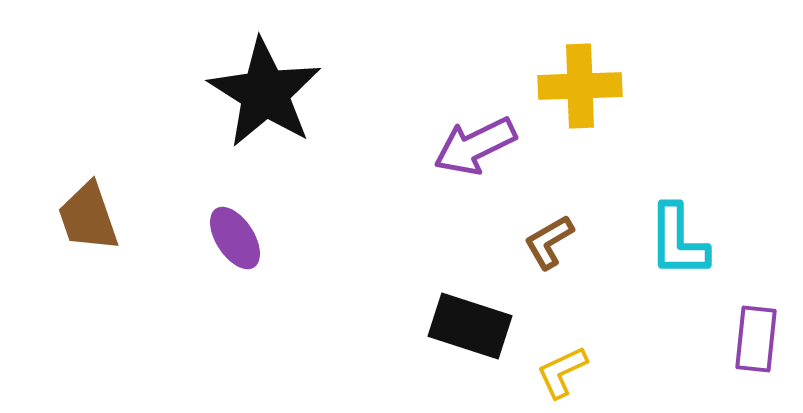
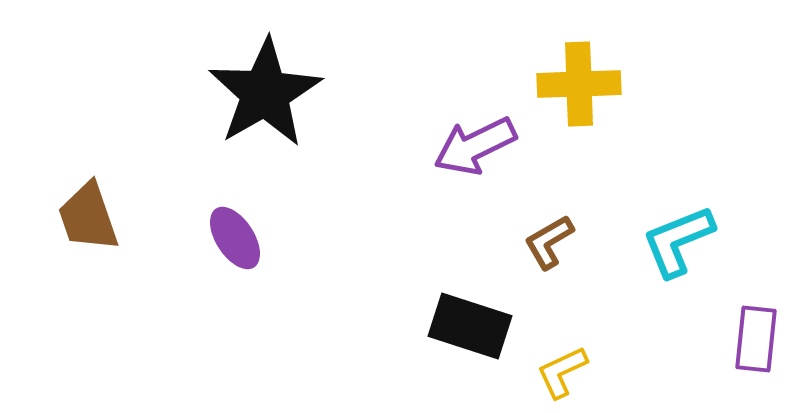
yellow cross: moved 1 px left, 2 px up
black star: rotated 10 degrees clockwise
cyan L-shape: rotated 68 degrees clockwise
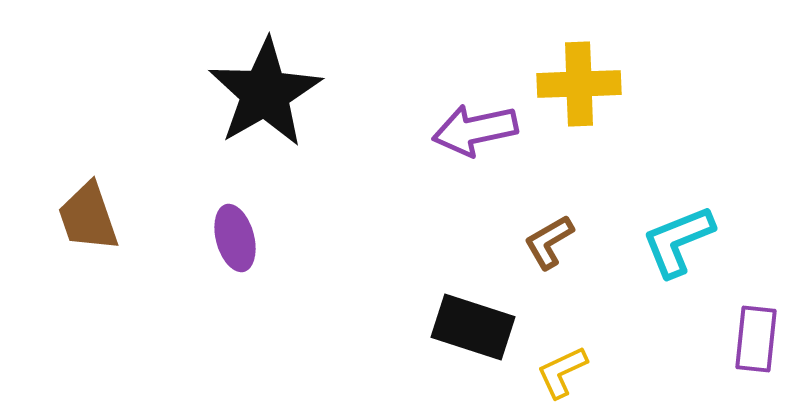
purple arrow: moved 16 px up; rotated 14 degrees clockwise
purple ellipse: rotated 18 degrees clockwise
black rectangle: moved 3 px right, 1 px down
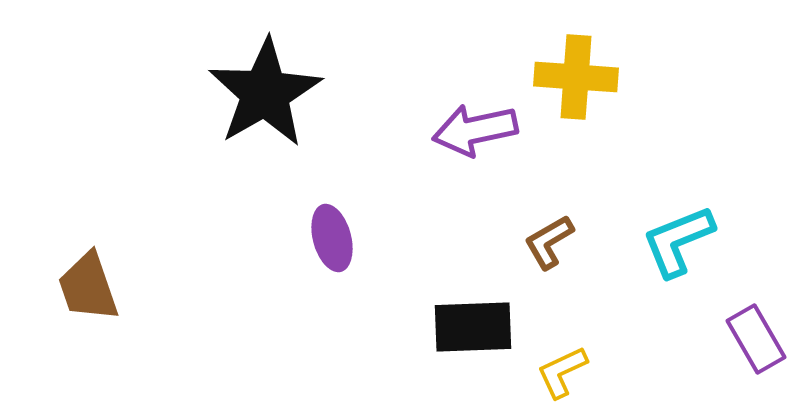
yellow cross: moved 3 px left, 7 px up; rotated 6 degrees clockwise
brown trapezoid: moved 70 px down
purple ellipse: moved 97 px right
black rectangle: rotated 20 degrees counterclockwise
purple rectangle: rotated 36 degrees counterclockwise
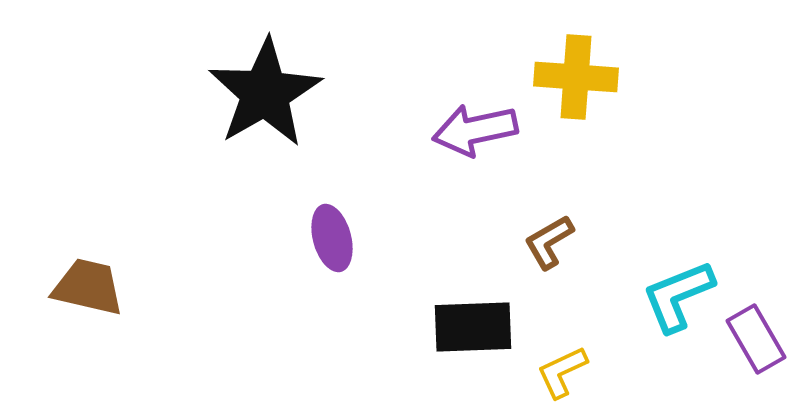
cyan L-shape: moved 55 px down
brown trapezoid: rotated 122 degrees clockwise
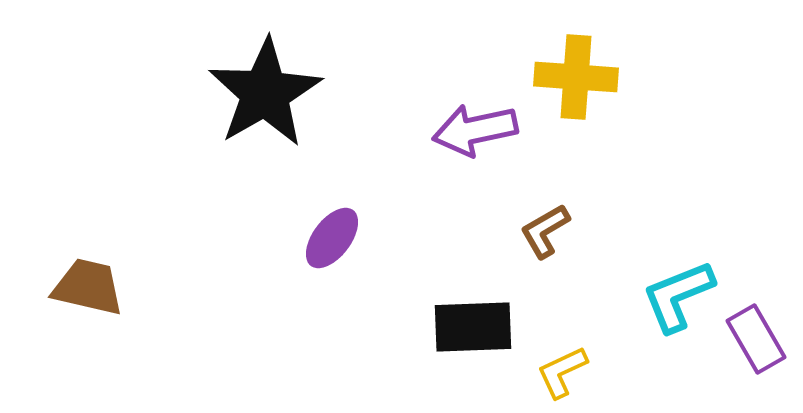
purple ellipse: rotated 52 degrees clockwise
brown L-shape: moved 4 px left, 11 px up
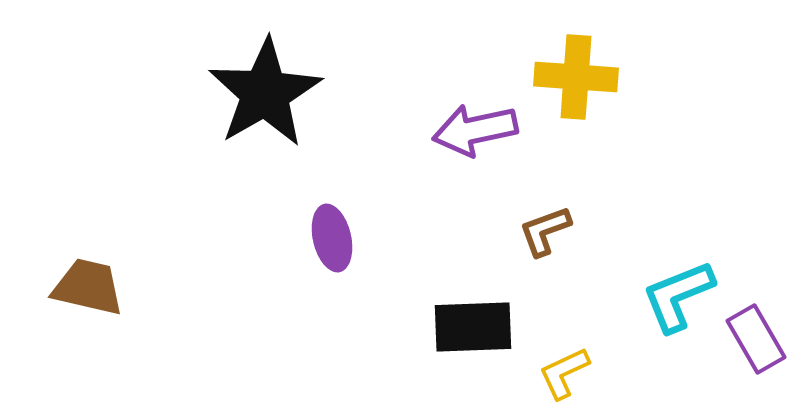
brown L-shape: rotated 10 degrees clockwise
purple ellipse: rotated 50 degrees counterclockwise
yellow L-shape: moved 2 px right, 1 px down
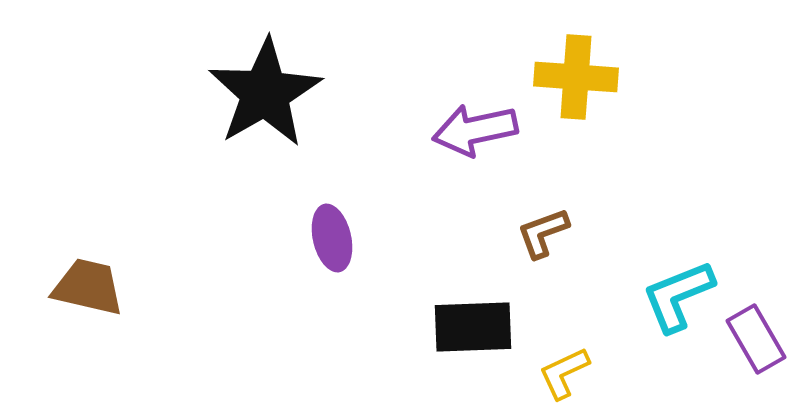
brown L-shape: moved 2 px left, 2 px down
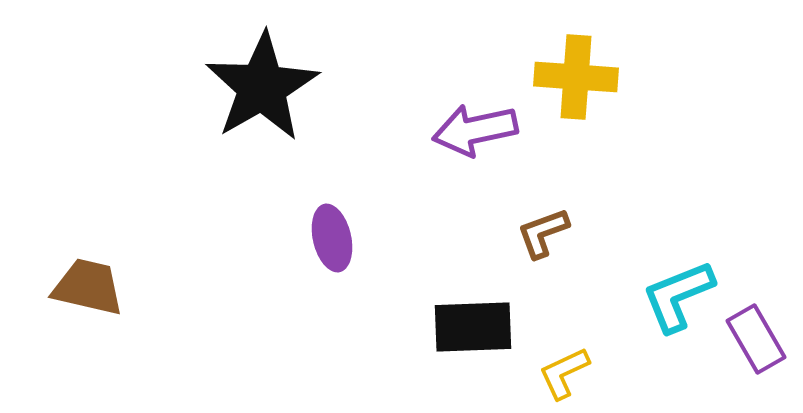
black star: moved 3 px left, 6 px up
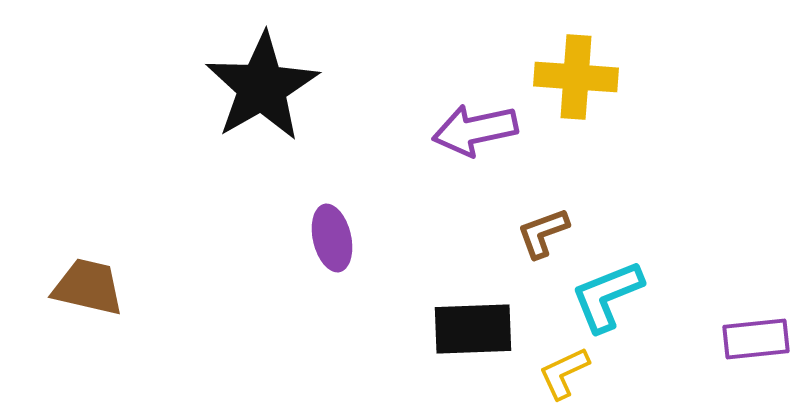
cyan L-shape: moved 71 px left
black rectangle: moved 2 px down
purple rectangle: rotated 66 degrees counterclockwise
